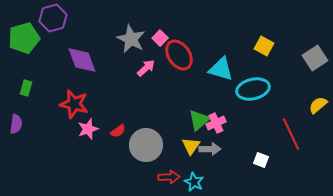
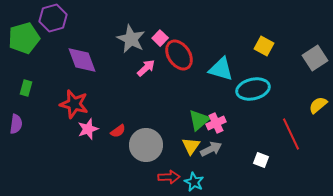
gray arrow: moved 1 px right; rotated 25 degrees counterclockwise
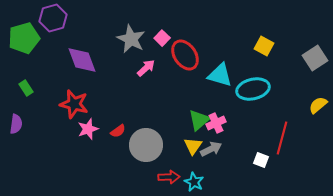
pink square: moved 2 px right
red ellipse: moved 6 px right
cyan triangle: moved 1 px left, 6 px down
green rectangle: rotated 49 degrees counterclockwise
red line: moved 9 px left, 4 px down; rotated 40 degrees clockwise
yellow triangle: moved 2 px right
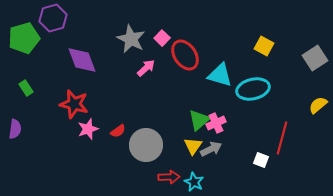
purple semicircle: moved 1 px left, 5 px down
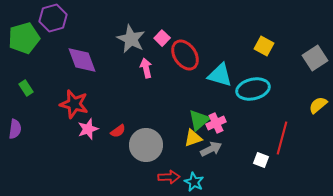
pink arrow: rotated 60 degrees counterclockwise
yellow triangle: moved 8 px up; rotated 36 degrees clockwise
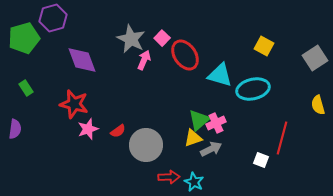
pink arrow: moved 2 px left, 8 px up; rotated 36 degrees clockwise
yellow semicircle: rotated 66 degrees counterclockwise
